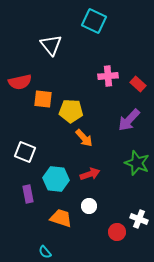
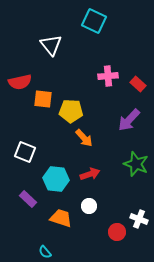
green star: moved 1 px left, 1 px down
purple rectangle: moved 5 px down; rotated 36 degrees counterclockwise
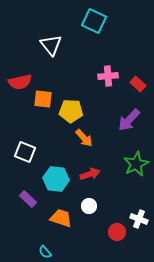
green star: rotated 25 degrees clockwise
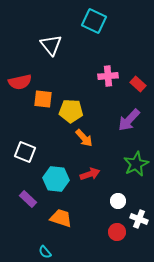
white circle: moved 29 px right, 5 px up
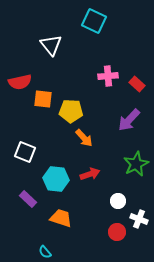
red rectangle: moved 1 px left
